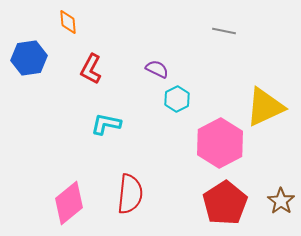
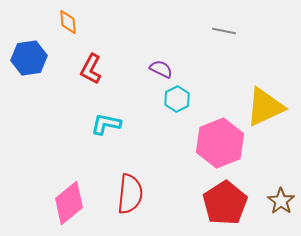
purple semicircle: moved 4 px right
pink hexagon: rotated 6 degrees clockwise
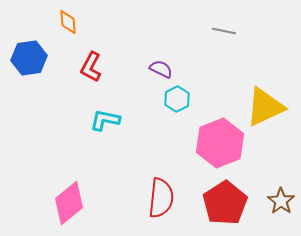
red L-shape: moved 2 px up
cyan L-shape: moved 1 px left, 4 px up
red semicircle: moved 31 px right, 4 px down
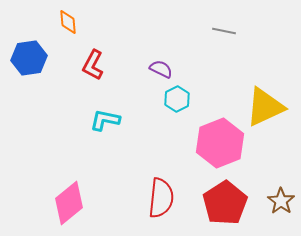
red L-shape: moved 2 px right, 2 px up
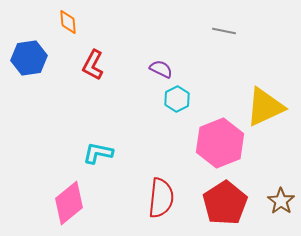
cyan L-shape: moved 7 px left, 33 px down
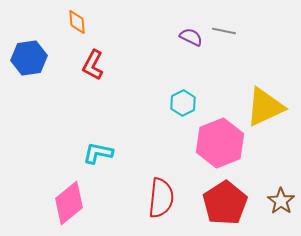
orange diamond: moved 9 px right
purple semicircle: moved 30 px right, 32 px up
cyan hexagon: moved 6 px right, 4 px down
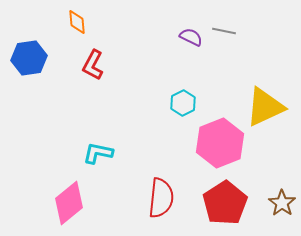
brown star: moved 1 px right, 2 px down
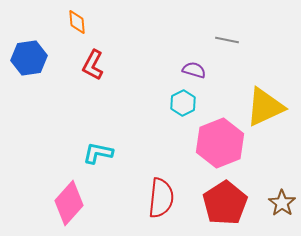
gray line: moved 3 px right, 9 px down
purple semicircle: moved 3 px right, 33 px down; rotated 10 degrees counterclockwise
pink diamond: rotated 9 degrees counterclockwise
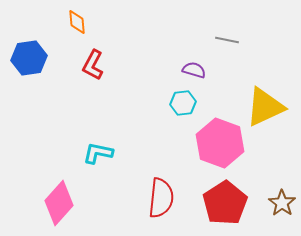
cyan hexagon: rotated 20 degrees clockwise
pink hexagon: rotated 18 degrees counterclockwise
pink diamond: moved 10 px left
